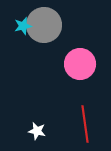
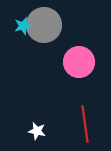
pink circle: moved 1 px left, 2 px up
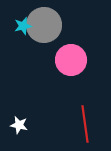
pink circle: moved 8 px left, 2 px up
white star: moved 18 px left, 6 px up
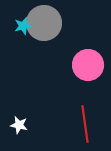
gray circle: moved 2 px up
pink circle: moved 17 px right, 5 px down
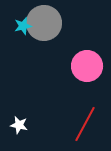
pink circle: moved 1 px left, 1 px down
red line: rotated 36 degrees clockwise
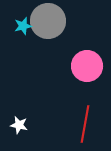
gray circle: moved 4 px right, 2 px up
red line: rotated 18 degrees counterclockwise
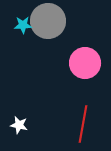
cyan star: moved 1 px up; rotated 12 degrees clockwise
pink circle: moved 2 px left, 3 px up
red line: moved 2 px left
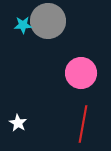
pink circle: moved 4 px left, 10 px down
white star: moved 1 px left, 2 px up; rotated 18 degrees clockwise
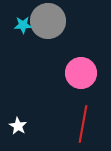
white star: moved 3 px down
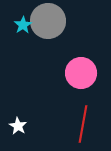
cyan star: rotated 30 degrees counterclockwise
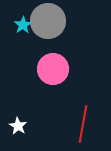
pink circle: moved 28 px left, 4 px up
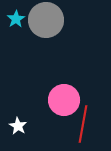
gray circle: moved 2 px left, 1 px up
cyan star: moved 7 px left, 6 px up
pink circle: moved 11 px right, 31 px down
